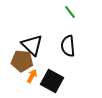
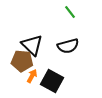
black semicircle: rotated 100 degrees counterclockwise
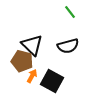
brown pentagon: rotated 10 degrees clockwise
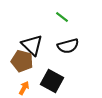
green line: moved 8 px left, 5 px down; rotated 16 degrees counterclockwise
orange arrow: moved 8 px left, 12 px down
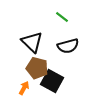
black triangle: moved 3 px up
brown pentagon: moved 15 px right, 7 px down
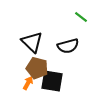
green line: moved 19 px right
black square: rotated 20 degrees counterclockwise
orange arrow: moved 4 px right, 5 px up
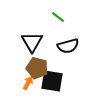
green line: moved 23 px left
black triangle: rotated 15 degrees clockwise
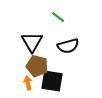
brown pentagon: moved 2 px up
orange arrow: rotated 40 degrees counterclockwise
